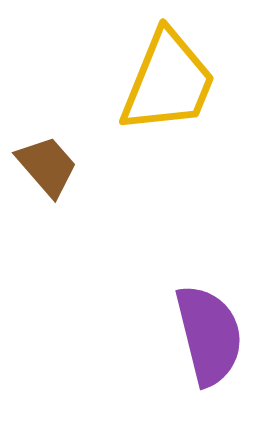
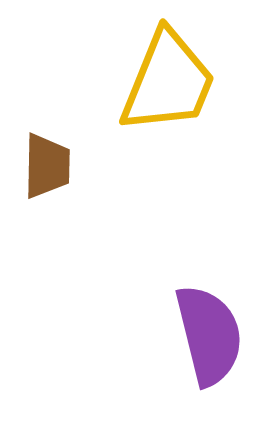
brown trapezoid: rotated 42 degrees clockwise
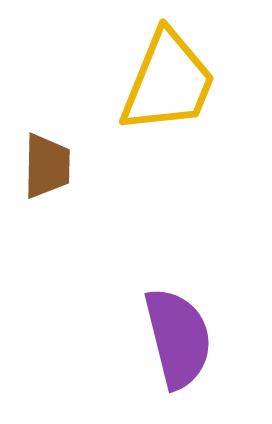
purple semicircle: moved 31 px left, 3 px down
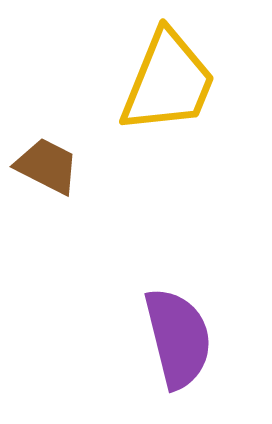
brown trapezoid: rotated 64 degrees counterclockwise
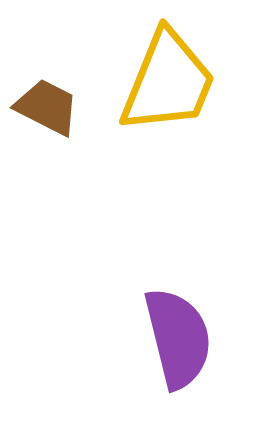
brown trapezoid: moved 59 px up
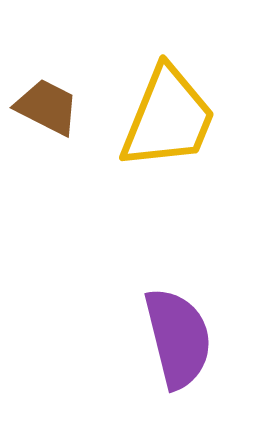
yellow trapezoid: moved 36 px down
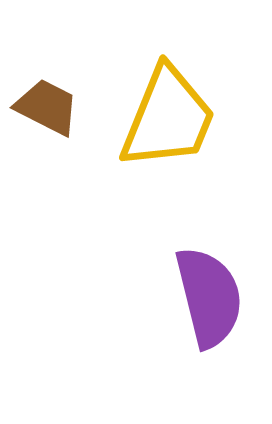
purple semicircle: moved 31 px right, 41 px up
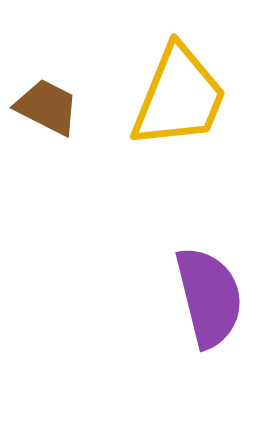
yellow trapezoid: moved 11 px right, 21 px up
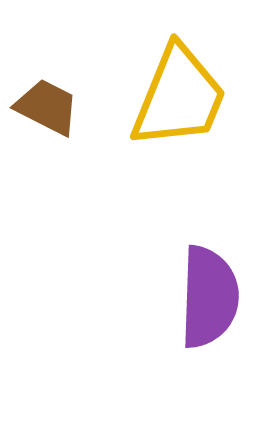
purple semicircle: rotated 16 degrees clockwise
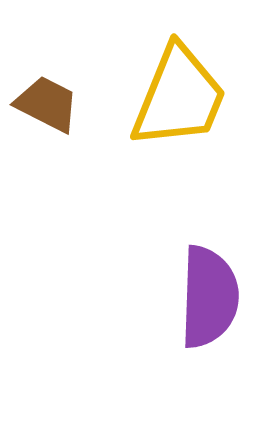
brown trapezoid: moved 3 px up
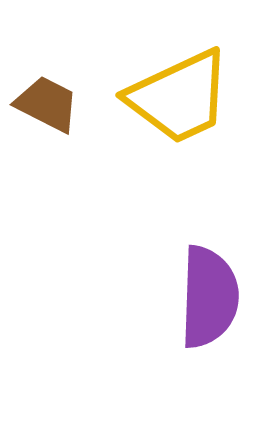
yellow trapezoid: rotated 43 degrees clockwise
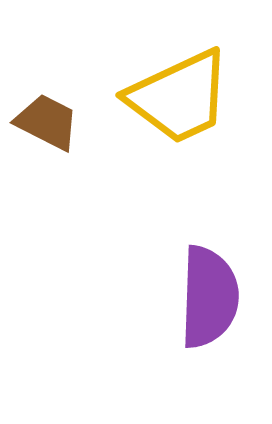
brown trapezoid: moved 18 px down
